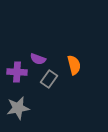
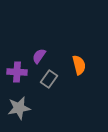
purple semicircle: moved 1 px right, 3 px up; rotated 105 degrees clockwise
orange semicircle: moved 5 px right
gray star: moved 1 px right
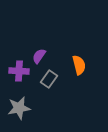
purple cross: moved 2 px right, 1 px up
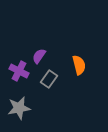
purple cross: rotated 24 degrees clockwise
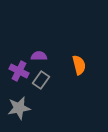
purple semicircle: rotated 56 degrees clockwise
gray rectangle: moved 8 px left, 1 px down
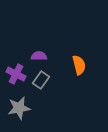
purple cross: moved 3 px left, 3 px down
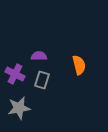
purple cross: moved 1 px left
gray rectangle: moved 1 px right; rotated 18 degrees counterclockwise
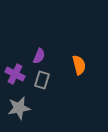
purple semicircle: rotated 112 degrees clockwise
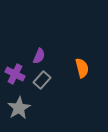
orange semicircle: moved 3 px right, 3 px down
gray rectangle: rotated 24 degrees clockwise
gray star: rotated 20 degrees counterclockwise
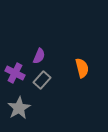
purple cross: moved 1 px up
